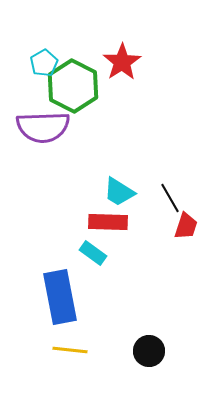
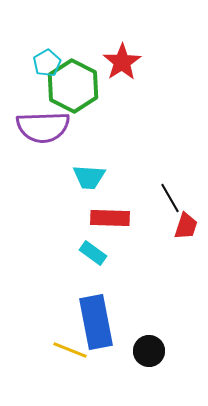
cyan pentagon: moved 3 px right
cyan trapezoid: moved 30 px left, 15 px up; rotated 28 degrees counterclockwise
red rectangle: moved 2 px right, 4 px up
blue rectangle: moved 36 px right, 25 px down
yellow line: rotated 16 degrees clockwise
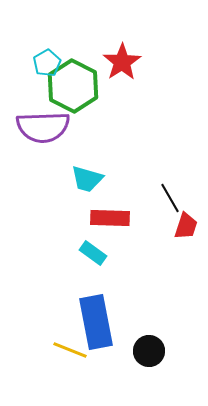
cyan trapezoid: moved 2 px left, 2 px down; rotated 12 degrees clockwise
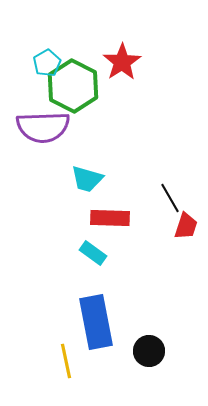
yellow line: moved 4 px left, 11 px down; rotated 56 degrees clockwise
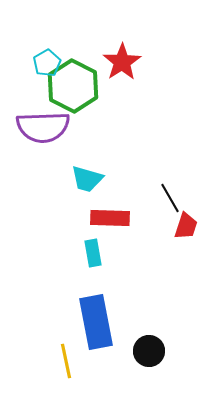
cyan rectangle: rotated 44 degrees clockwise
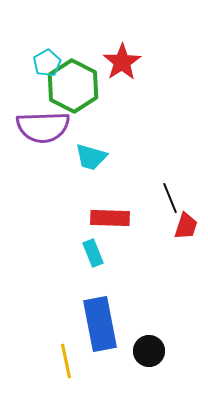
cyan trapezoid: moved 4 px right, 22 px up
black line: rotated 8 degrees clockwise
cyan rectangle: rotated 12 degrees counterclockwise
blue rectangle: moved 4 px right, 2 px down
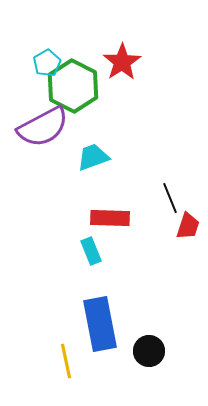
purple semicircle: rotated 26 degrees counterclockwise
cyan trapezoid: moved 2 px right; rotated 144 degrees clockwise
red trapezoid: moved 2 px right
cyan rectangle: moved 2 px left, 2 px up
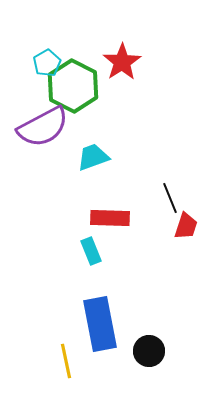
red trapezoid: moved 2 px left
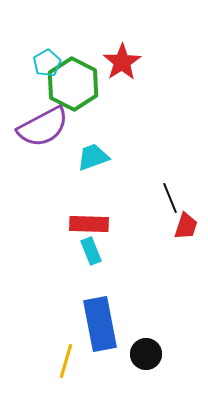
green hexagon: moved 2 px up
red rectangle: moved 21 px left, 6 px down
black circle: moved 3 px left, 3 px down
yellow line: rotated 28 degrees clockwise
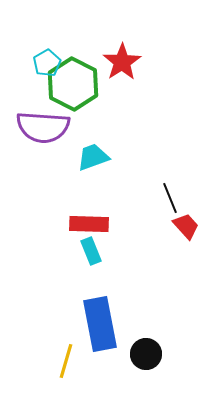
purple semicircle: rotated 32 degrees clockwise
red trapezoid: rotated 60 degrees counterclockwise
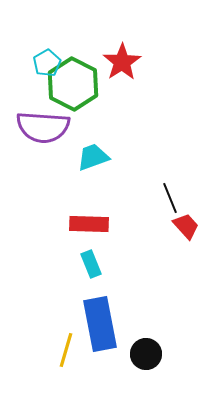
cyan rectangle: moved 13 px down
yellow line: moved 11 px up
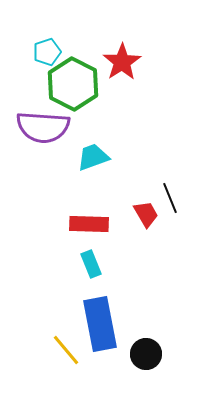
cyan pentagon: moved 11 px up; rotated 12 degrees clockwise
red trapezoid: moved 40 px left, 12 px up; rotated 12 degrees clockwise
yellow line: rotated 56 degrees counterclockwise
